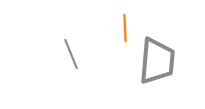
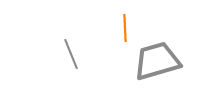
gray trapezoid: rotated 111 degrees counterclockwise
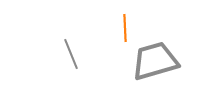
gray trapezoid: moved 2 px left
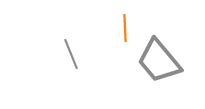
gray trapezoid: moved 4 px right; rotated 114 degrees counterclockwise
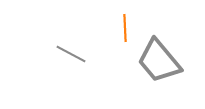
gray line: rotated 40 degrees counterclockwise
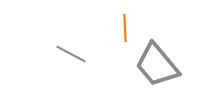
gray trapezoid: moved 2 px left, 4 px down
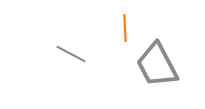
gray trapezoid: rotated 12 degrees clockwise
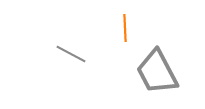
gray trapezoid: moved 7 px down
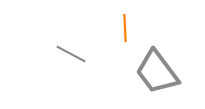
gray trapezoid: rotated 9 degrees counterclockwise
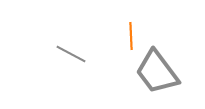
orange line: moved 6 px right, 8 px down
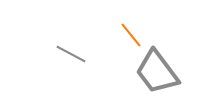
orange line: moved 1 px up; rotated 36 degrees counterclockwise
